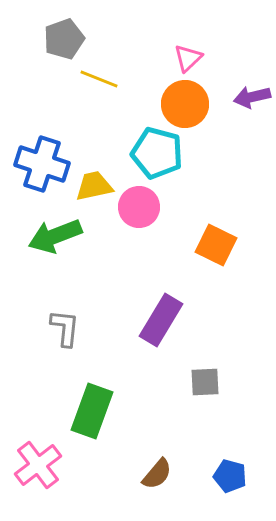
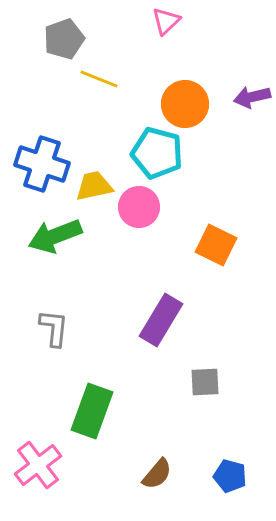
pink triangle: moved 22 px left, 37 px up
gray L-shape: moved 11 px left
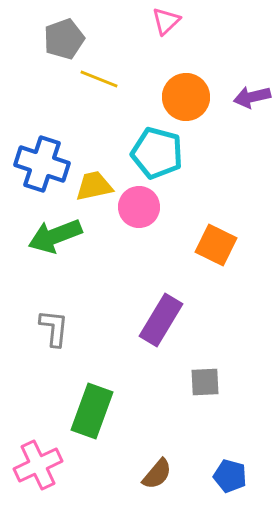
orange circle: moved 1 px right, 7 px up
pink cross: rotated 12 degrees clockwise
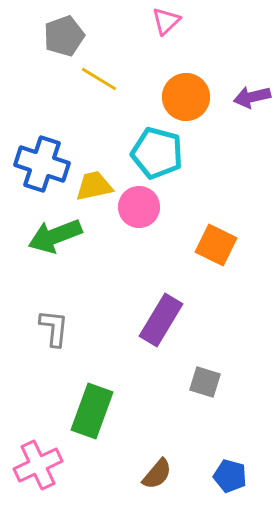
gray pentagon: moved 3 px up
yellow line: rotated 9 degrees clockwise
gray square: rotated 20 degrees clockwise
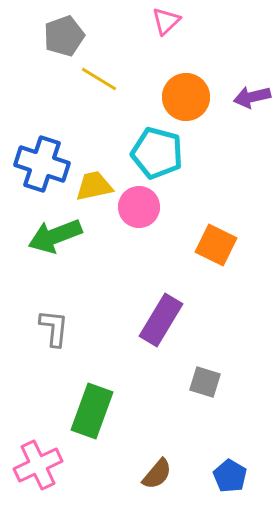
blue pentagon: rotated 16 degrees clockwise
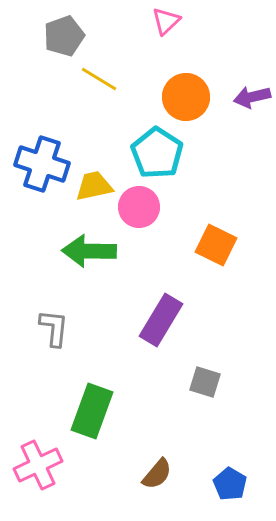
cyan pentagon: rotated 18 degrees clockwise
green arrow: moved 34 px right, 15 px down; rotated 22 degrees clockwise
blue pentagon: moved 8 px down
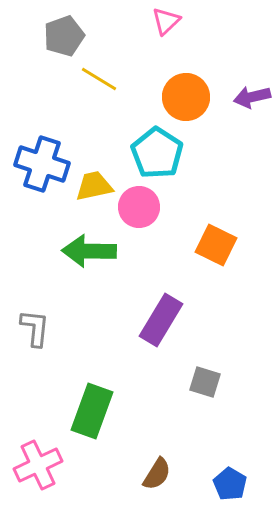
gray L-shape: moved 19 px left
brown semicircle: rotated 8 degrees counterclockwise
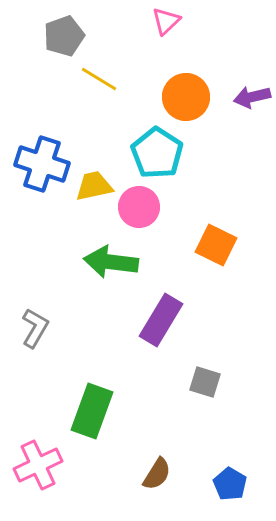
green arrow: moved 22 px right, 11 px down; rotated 6 degrees clockwise
gray L-shape: rotated 24 degrees clockwise
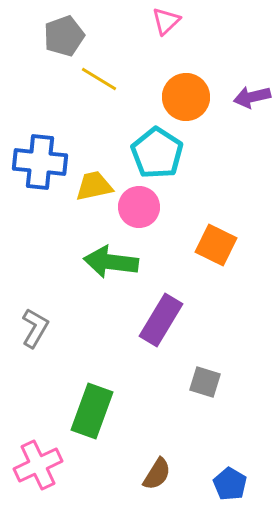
blue cross: moved 2 px left, 2 px up; rotated 12 degrees counterclockwise
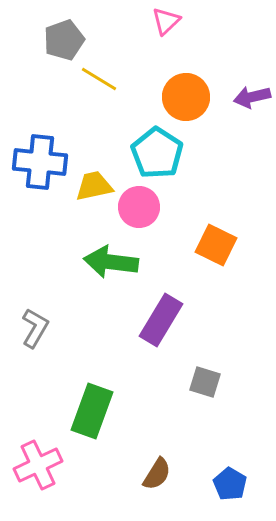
gray pentagon: moved 4 px down
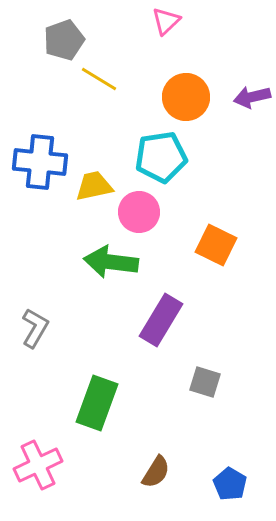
cyan pentagon: moved 4 px right, 4 px down; rotated 30 degrees clockwise
pink circle: moved 5 px down
green rectangle: moved 5 px right, 8 px up
brown semicircle: moved 1 px left, 2 px up
